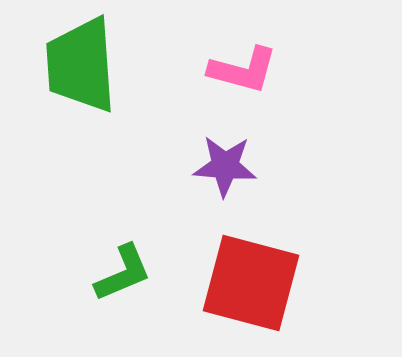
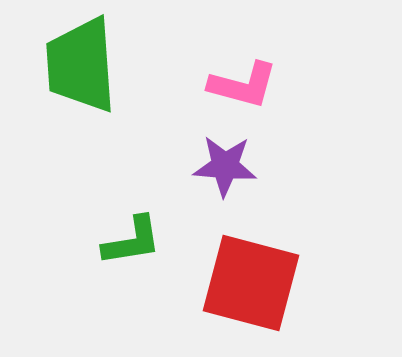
pink L-shape: moved 15 px down
green L-shape: moved 9 px right, 32 px up; rotated 14 degrees clockwise
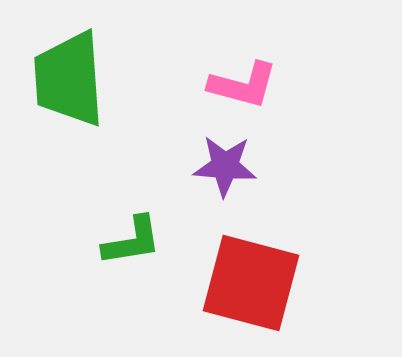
green trapezoid: moved 12 px left, 14 px down
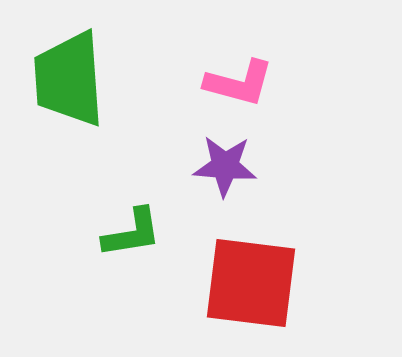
pink L-shape: moved 4 px left, 2 px up
green L-shape: moved 8 px up
red square: rotated 8 degrees counterclockwise
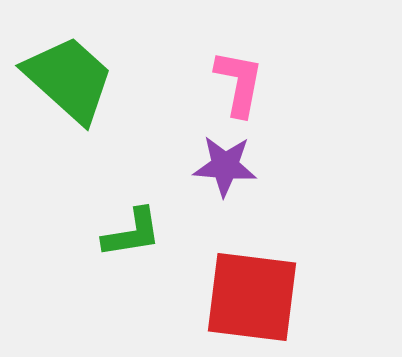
green trapezoid: rotated 136 degrees clockwise
pink L-shape: rotated 94 degrees counterclockwise
red square: moved 1 px right, 14 px down
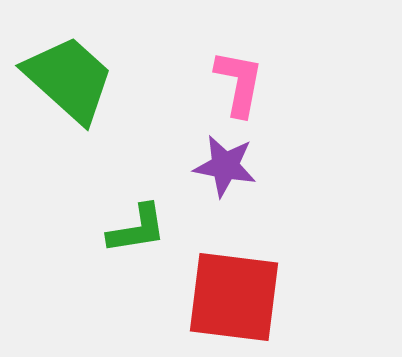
purple star: rotated 6 degrees clockwise
green L-shape: moved 5 px right, 4 px up
red square: moved 18 px left
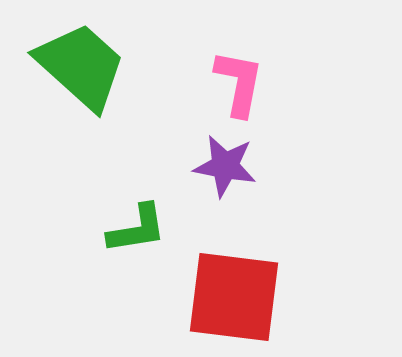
green trapezoid: moved 12 px right, 13 px up
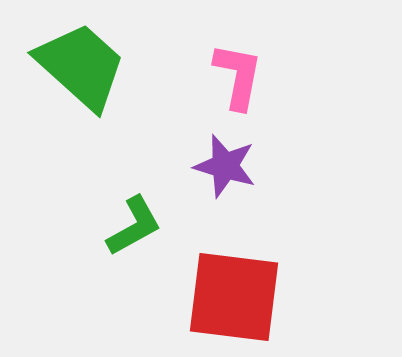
pink L-shape: moved 1 px left, 7 px up
purple star: rotated 6 degrees clockwise
green L-shape: moved 3 px left, 3 px up; rotated 20 degrees counterclockwise
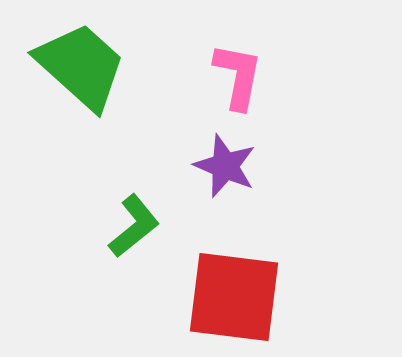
purple star: rotated 6 degrees clockwise
green L-shape: rotated 10 degrees counterclockwise
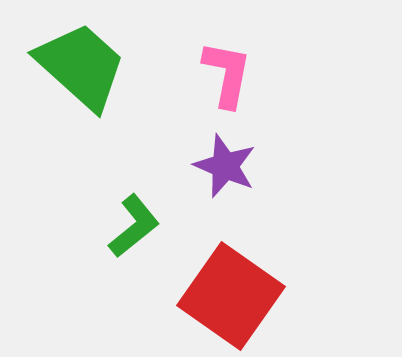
pink L-shape: moved 11 px left, 2 px up
red square: moved 3 px left, 1 px up; rotated 28 degrees clockwise
